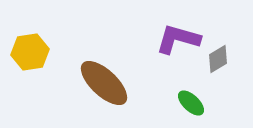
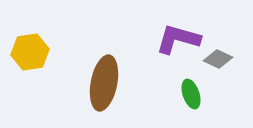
gray diamond: rotated 56 degrees clockwise
brown ellipse: rotated 58 degrees clockwise
green ellipse: moved 9 px up; rotated 28 degrees clockwise
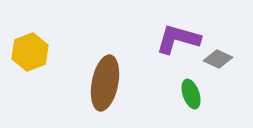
yellow hexagon: rotated 12 degrees counterclockwise
brown ellipse: moved 1 px right
